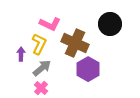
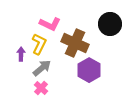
purple hexagon: moved 1 px right, 1 px down
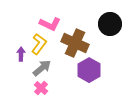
yellow L-shape: rotated 10 degrees clockwise
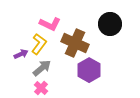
purple arrow: rotated 64 degrees clockwise
